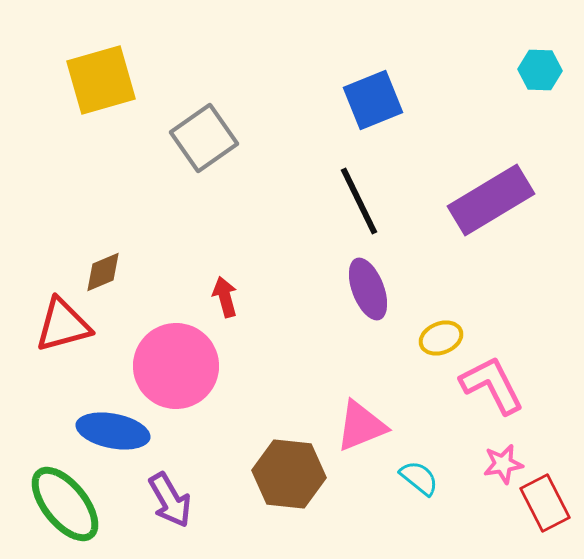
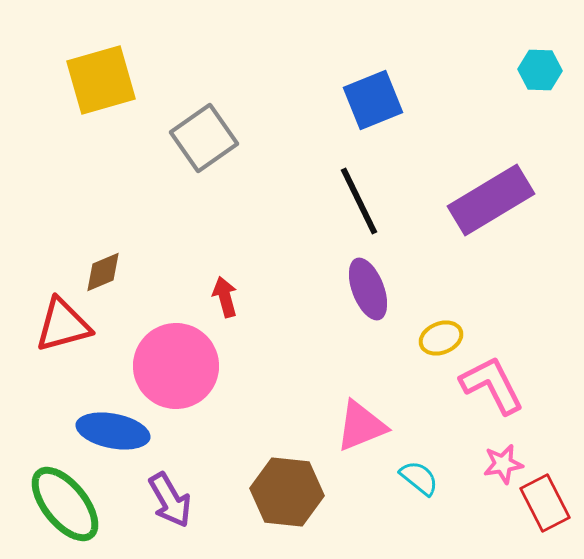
brown hexagon: moved 2 px left, 18 px down
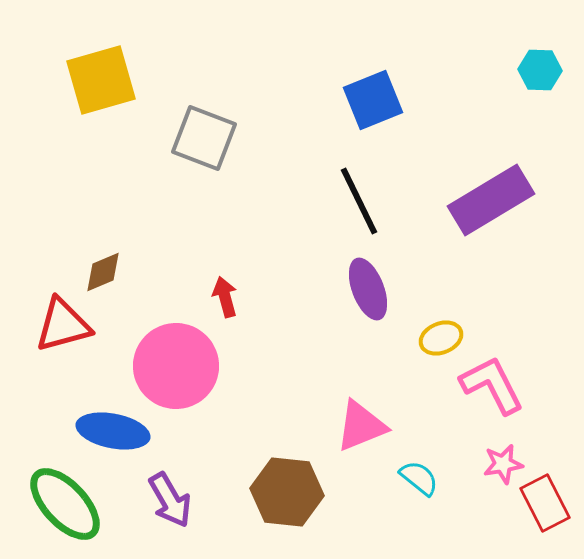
gray square: rotated 34 degrees counterclockwise
green ellipse: rotated 4 degrees counterclockwise
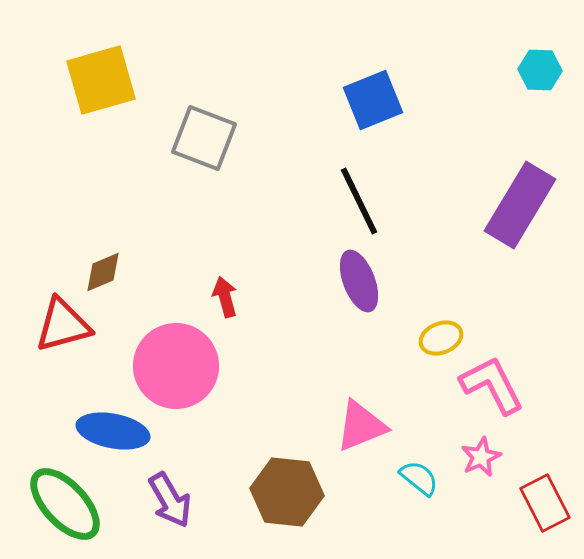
purple rectangle: moved 29 px right, 5 px down; rotated 28 degrees counterclockwise
purple ellipse: moved 9 px left, 8 px up
pink star: moved 22 px left, 7 px up; rotated 15 degrees counterclockwise
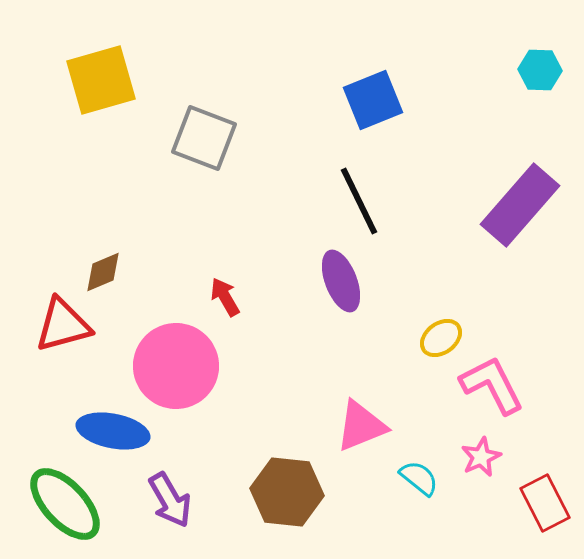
purple rectangle: rotated 10 degrees clockwise
purple ellipse: moved 18 px left
red arrow: rotated 15 degrees counterclockwise
yellow ellipse: rotated 15 degrees counterclockwise
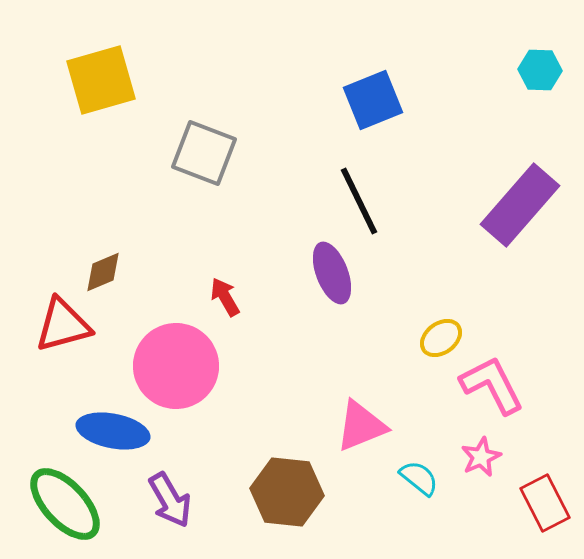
gray square: moved 15 px down
purple ellipse: moved 9 px left, 8 px up
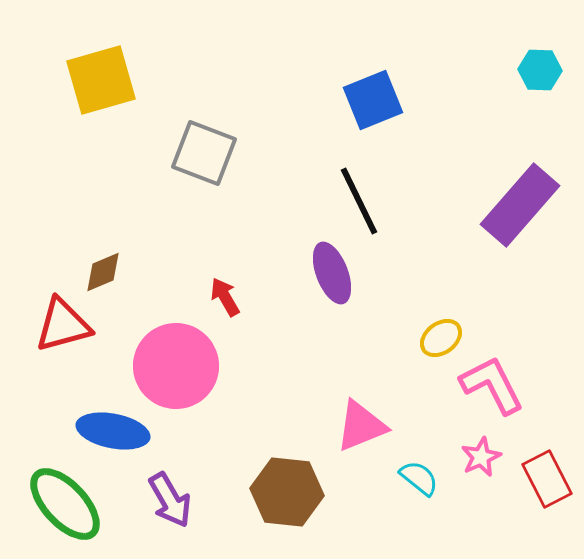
red rectangle: moved 2 px right, 24 px up
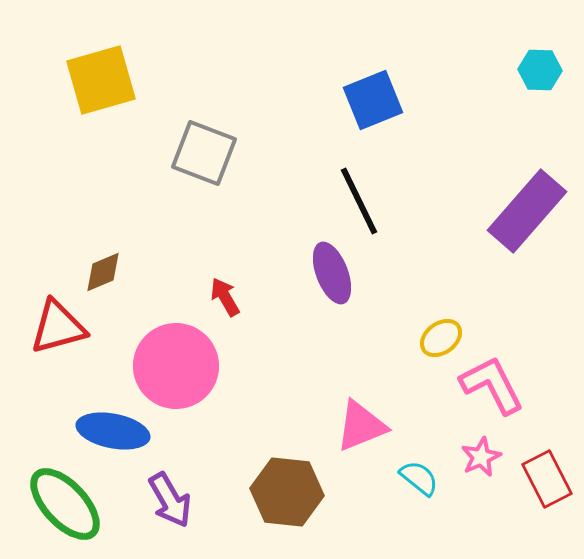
purple rectangle: moved 7 px right, 6 px down
red triangle: moved 5 px left, 2 px down
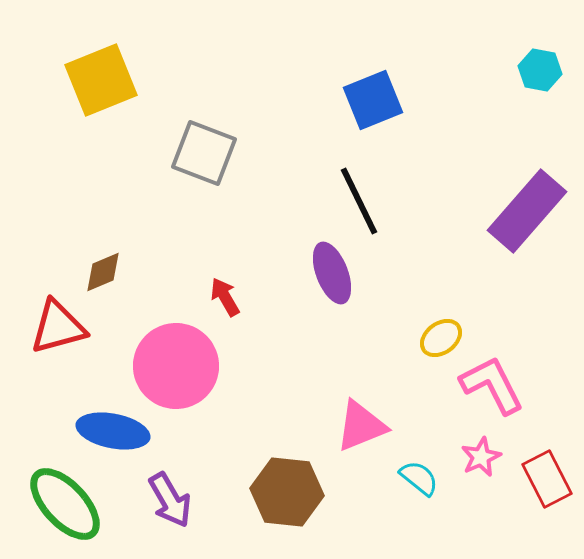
cyan hexagon: rotated 9 degrees clockwise
yellow square: rotated 6 degrees counterclockwise
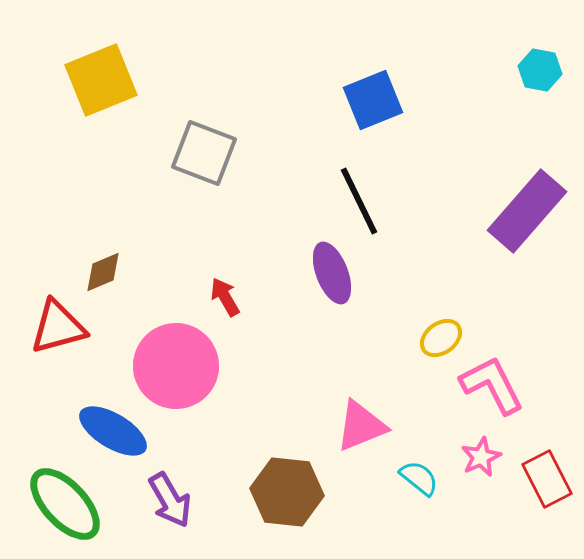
blue ellipse: rotated 20 degrees clockwise
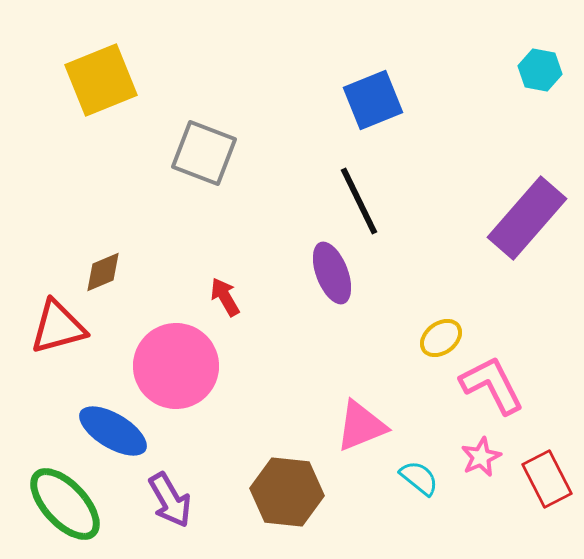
purple rectangle: moved 7 px down
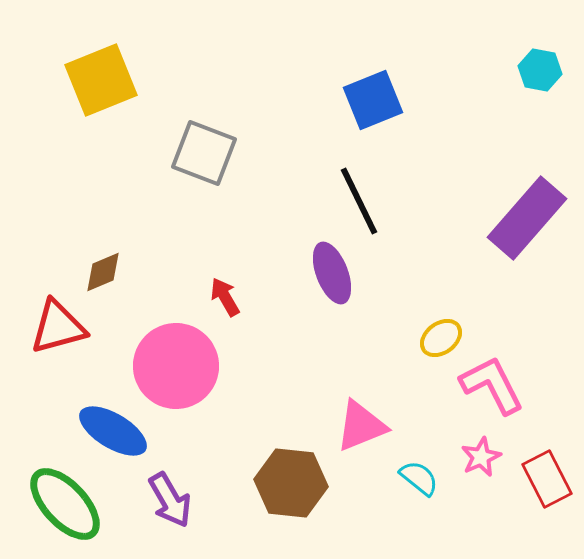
brown hexagon: moved 4 px right, 9 px up
